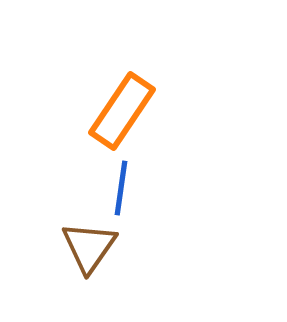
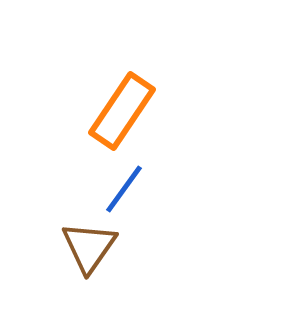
blue line: moved 3 px right, 1 px down; rotated 28 degrees clockwise
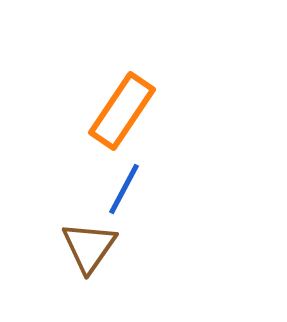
blue line: rotated 8 degrees counterclockwise
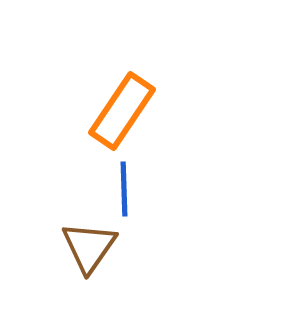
blue line: rotated 30 degrees counterclockwise
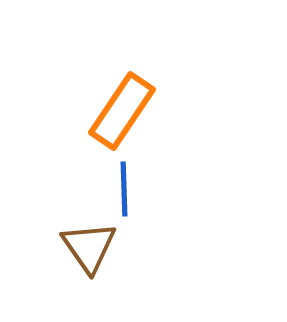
brown triangle: rotated 10 degrees counterclockwise
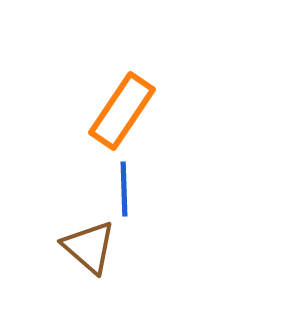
brown triangle: rotated 14 degrees counterclockwise
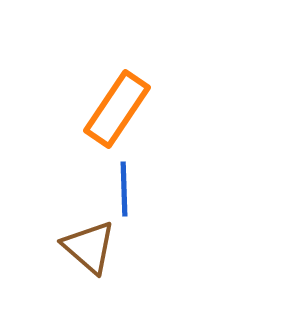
orange rectangle: moved 5 px left, 2 px up
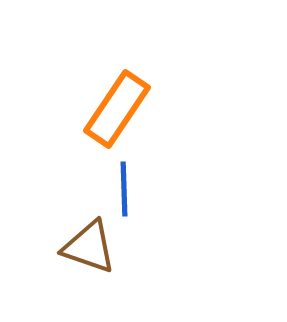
brown triangle: rotated 22 degrees counterclockwise
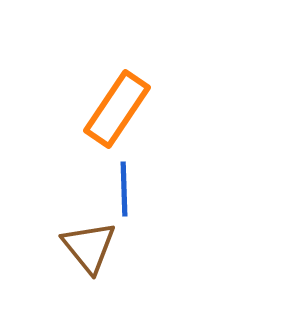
brown triangle: rotated 32 degrees clockwise
